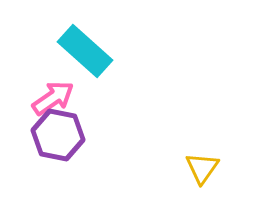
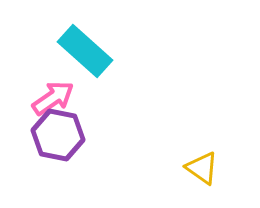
yellow triangle: rotated 30 degrees counterclockwise
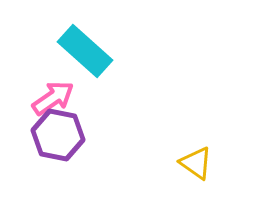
yellow triangle: moved 6 px left, 5 px up
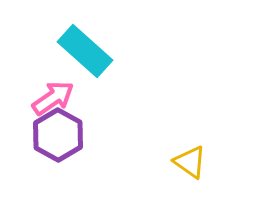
purple hexagon: rotated 18 degrees clockwise
yellow triangle: moved 6 px left, 1 px up
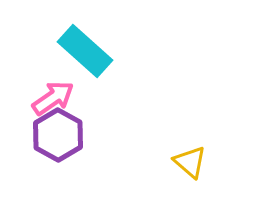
yellow triangle: rotated 6 degrees clockwise
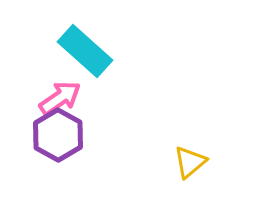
pink arrow: moved 7 px right
yellow triangle: rotated 39 degrees clockwise
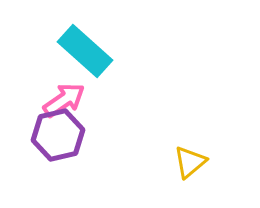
pink arrow: moved 4 px right, 2 px down
purple hexagon: rotated 18 degrees clockwise
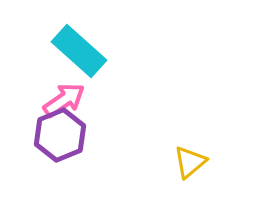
cyan rectangle: moved 6 px left
purple hexagon: moved 2 px right; rotated 9 degrees counterclockwise
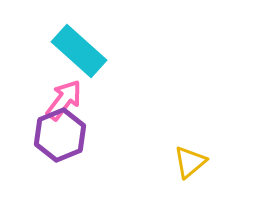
pink arrow: rotated 18 degrees counterclockwise
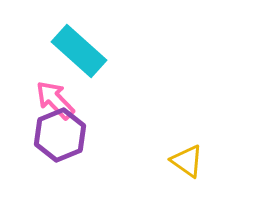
pink arrow: moved 9 px left; rotated 81 degrees counterclockwise
yellow triangle: moved 3 px left, 1 px up; rotated 45 degrees counterclockwise
